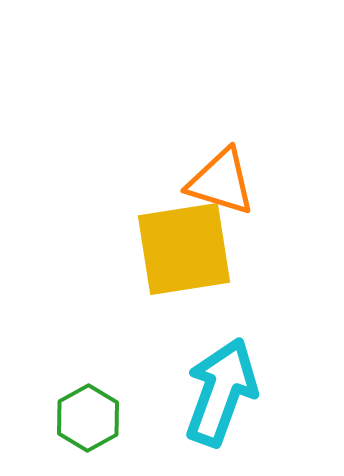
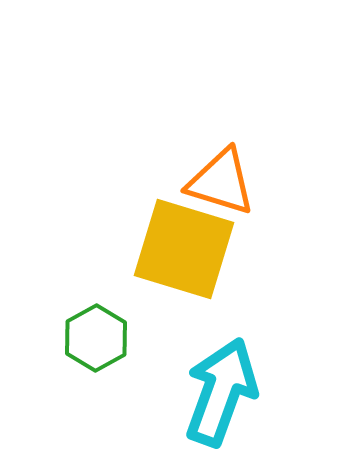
yellow square: rotated 26 degrees clockwise
green hexagon: moved 8 px right, 80 px up
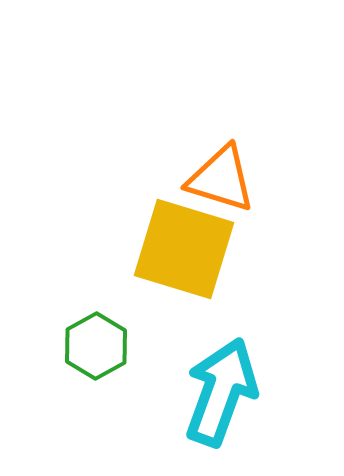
orange triangle: moved 3 px up
green hexagon: moved 8 px down
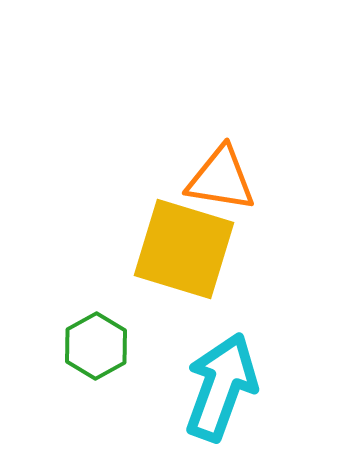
orange triangle: rotated 8 degrees counterclockwise
cyan arrow: moved 5 px up
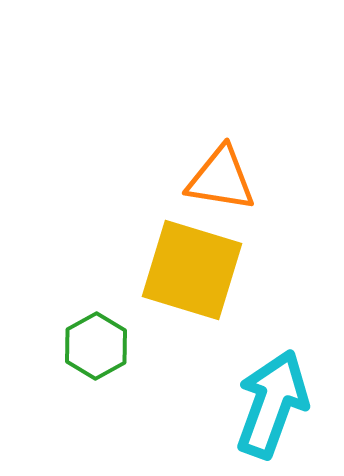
yellow square: moved 8 px right, 21 px down
cyan arrow: moved 51 px right, 17 px down
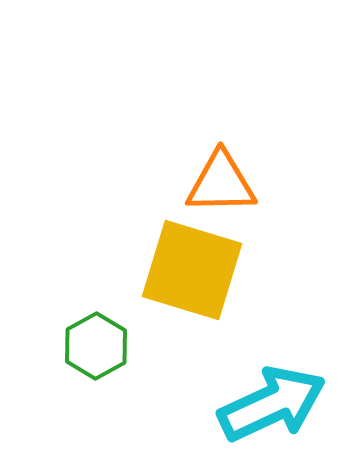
orange triangle: moved 4 px down; rotated 10 degrees counterclockwise
cyan arrow: rotated 45 degrees clockwise
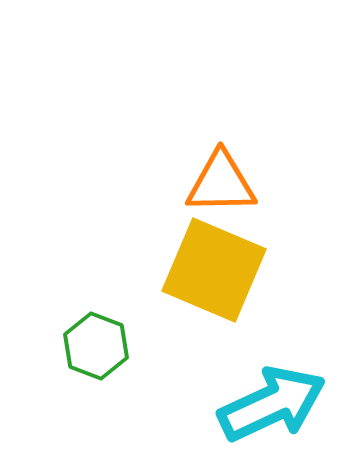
yellow square: moved 22 px right; rotated 6 degrees clockwise
green hexagon: rotated 10 degrees counterclockwise
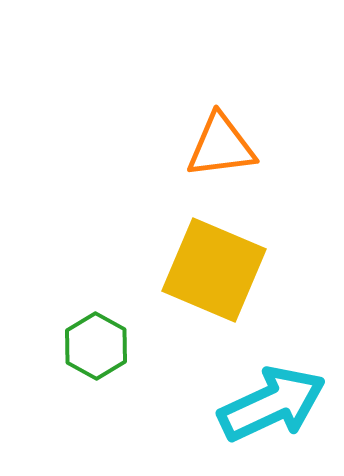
orange triangle: moved 37 px up; rotated 6 degrees counterclockwise
green hexagon: rotated 8 degrees clockwise
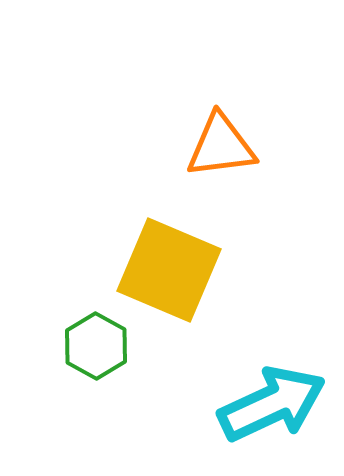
yellow square: moved 45 px left
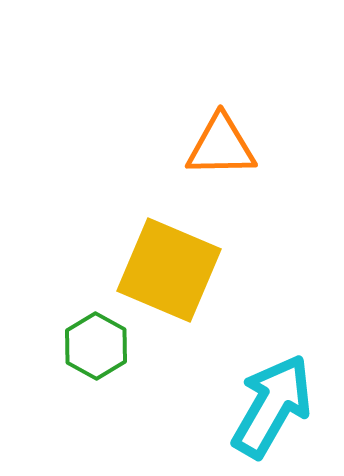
orange triangle: rotated 6 degrees clockwise
cyan arrow: moved 2 px down; rotated 35 degrees counterclockwise
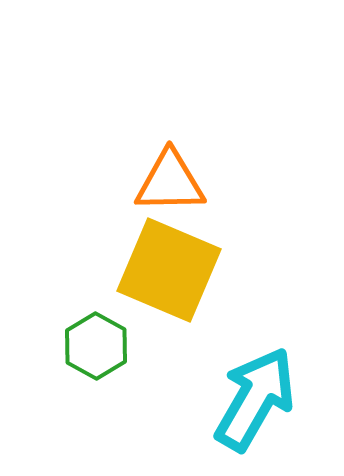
orange triangle: moved 51 px left, 36 px down
cyan arrow: moved 17 px left, 7 px up
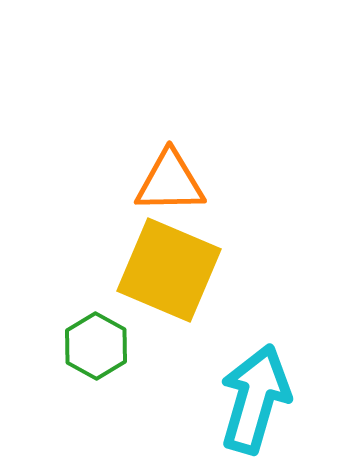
cyan arrow: rotated 14 degrees counterclockwise
